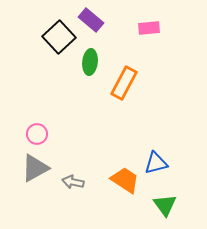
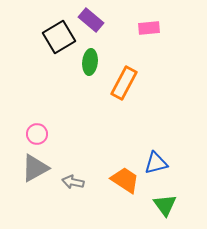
black square: rotated 12 degrees clockwise
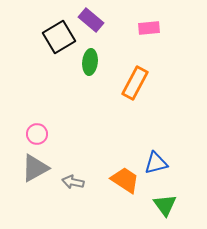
orange rectangle: moved 11 px right
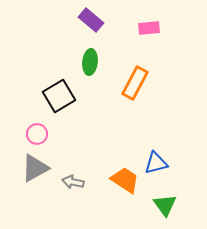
black square: moved 59 px down
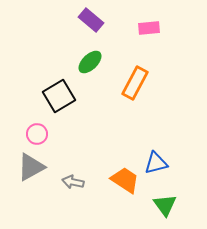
green ellipse: rotated 40 degrees clockwise
gray triangle: moved 4 px left, 1 px up
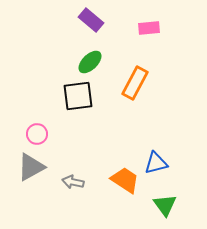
black square: moved 19 px right; rotated 24 degrees clockwise
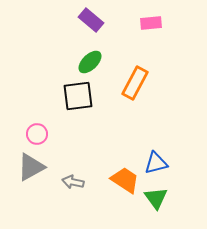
pink rectangle: moved 2 px right, 5 px up
green triangle: moved 9 px left, 7 px up
